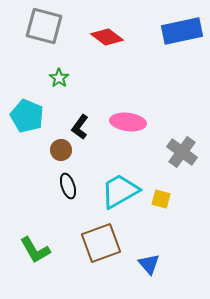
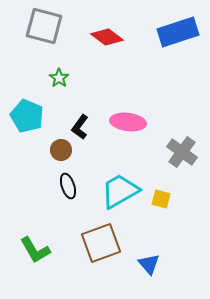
blue rectangle: moved 4 px left, 1 px down; rotated 6 degrees counterclockwise
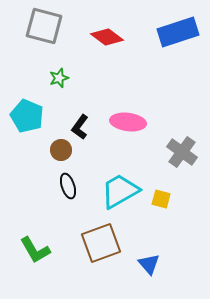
green star: rotated 18 degrees clockwise
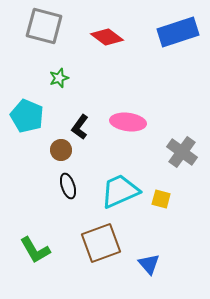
cyan trapezoid: rotated 6 degrees clockwise
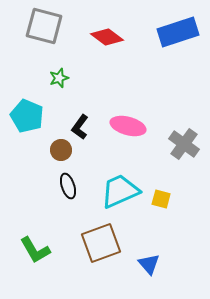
pink ellipse: moved 4 px down; rotated 8 degrees clockwise
gray cross: moved 2 px right, 8 px up
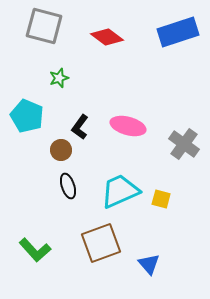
green L-shape: rotated 12 degrees counterclockwise
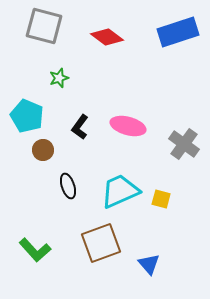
brown circle: moved 18 px left
